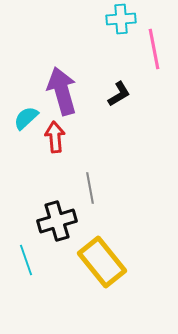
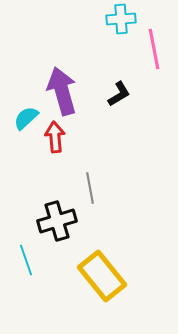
yellow rectangle: moved 14 px down
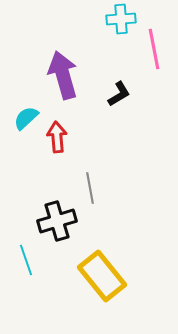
purple arrow: moved 1 px right, 16 px up
red arrow: moved 2 px right
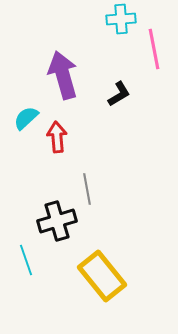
gray line: moved 3 px left, 1 px down
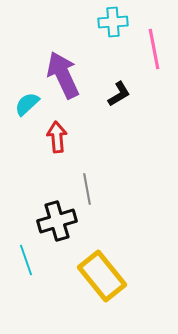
cyan cross: moved 8 px left, 3 px down
purple arrow: rotated 9 degrees counterclockwise
cyan semicircle: moved 1 px right, 14 px up
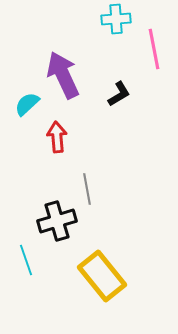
cyan cross: moved 3 px right, 3 px up
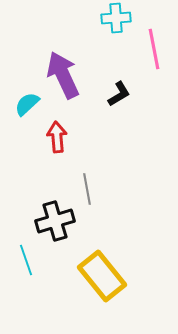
cyan cross: moved 1 px up
black cross: moved 2 px left
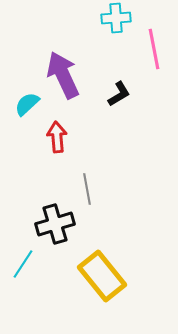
black cross: moved 3 px down
cyan line: moved 3 px left, 4 px down; rotated 52 degrees clockwise
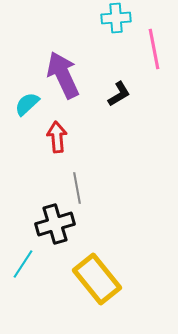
gray line: moved 10 px left, 1 px up
yellow rectangle: moved 5 px left, 3 px down
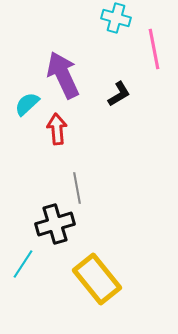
cyan cross: rotated 20 degrees clockwise
red arrow: moved 8 px up
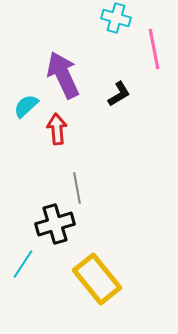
cyan semicircle: moved 1 px left, 2 px down
